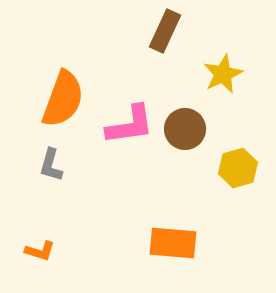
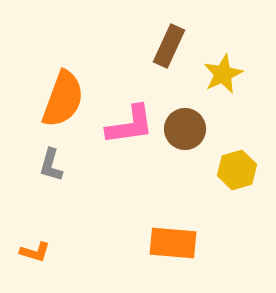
brown rectangle: moved 4 px right, 15 px down
yellow hexagon: moved 1 px left, 2 px down
orange L-shape: moved 5 px left, 1 px down
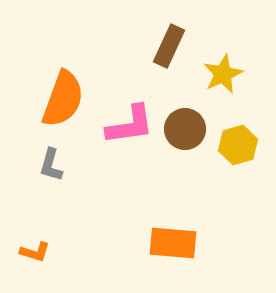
yellow hexagon: moved 1 px right, 25 px up
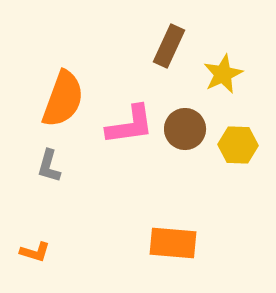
yellow hexagon: rotated 18 degrees clockwise
gray L-shape: moved 2 px left, 1 px down
